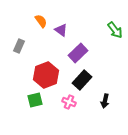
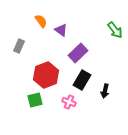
black rectangle: rotated 12 degrees counterclockwise
black arrow: moved 10 px up
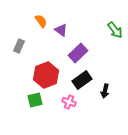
black rectangle: rotated 24 degrees clockwise
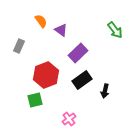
pink cross: moved 17 px down; rotated 32 degrees clockwise
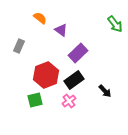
orange semicircle: moved 1 px left, 3 px up; rotated 16 degrees counterclockwise
green arrow: moved 6 px up
black rectangle: moved 8 px left
black arrow: rotated 56 degrees counterclockwise
pink cross: moved 18 px up
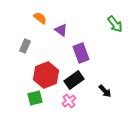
gray rectangle: moved 6 px right
purple rectangle: moved 3 px right; rotated 66 degrees counterclockwise
green square: moved 2 px up
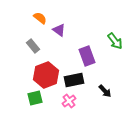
green arrow: moved 17 px down
purple triangle: moved 2 px left
gray rectangle: moved 8 px right; rotated 64 degrees counterclockwise
purple rectangle: moved 6 px right, 3 px down
black rectangle: rotated 24 degrees clockwise
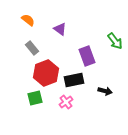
orange semicircle: moved 12 px left, 2 px down
purple triangle: moved 1 px right, 1 px up
gray rectangle: moved 1 px left, 2 px down
red hexagon: moved 2 px up
black arrow: rotated 32 degrees counterclockwise
pink cross: moved 3 px left, 1 px down
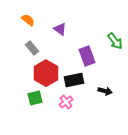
red hexagon: rotated 10 degrees counterclockwise
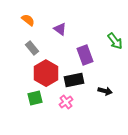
purple rectangle: moved 2 px left, 1 px up
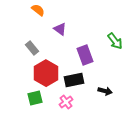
orange semicircle: moved 10 px right, 10 px up
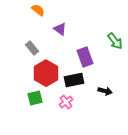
purple rectangle: moved 2 px down
